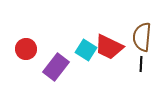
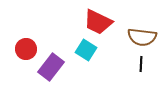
brown semicircle: rotated 88 degrees counterclockwise
red trapezoid: moved 11 px left, 25 px up
purple rectangle: moved 5 px left
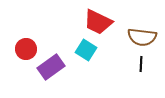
purple rectangle: rotated 16 degrees clockwise
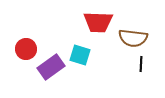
red trapezoid: rotated 24 degrees counterclockwise
brown semicircle: moved 9 px left, 1 px down
cyan square: moved 6 px left, 5 px down; rotated 15 degrees counterclockwise
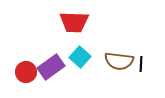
red trapezoid: moved 24 px left
brown semicircle: moved 14 px left, 23 px down
red circle: moved 23 px down
cyan square: moved 2 px down; rotated 25 degrees clockwise
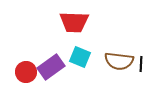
cyan square: rotated 20 degrees counterclockwise
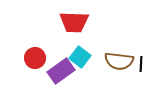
cyan square: rotated 15 degrees clockwise
purple rectangle: moved 10 px right, 4 px down
red circle: moved 9 px right, 14 px up
